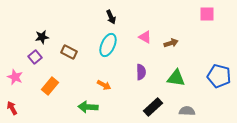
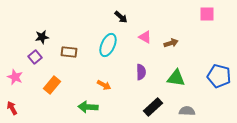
black arrow: moved 10 px right; rotated 24 degrees counterclockwise
brown rectangle: rotated 21 degrees counterclockwise
orange rectangle: moved 2 px right, 1 px up
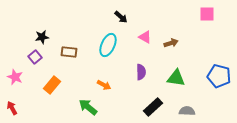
green arrow: rotated 36 degrees clockwise
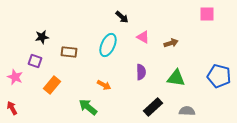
black arrow: moved 1 px right
pink triangle: moved 2 px left
purple square: moved 4 px down; rotated 32 degrees counterclockwise
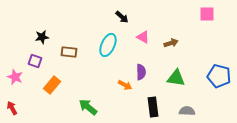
orange arrow: moved 21 px right
black rectangle: rotated 54 degrees counterclockwise
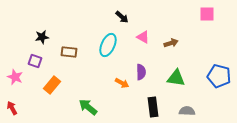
orange arrow: moved 3 px left, 2 px up
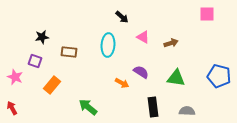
cyan ellipse: rotated 20 degrees counterclockwise
purple semicircle: rotated 56 degrees counterclockwise
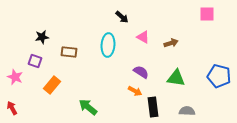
orange arrow: moved 13 px right, 8 px down
